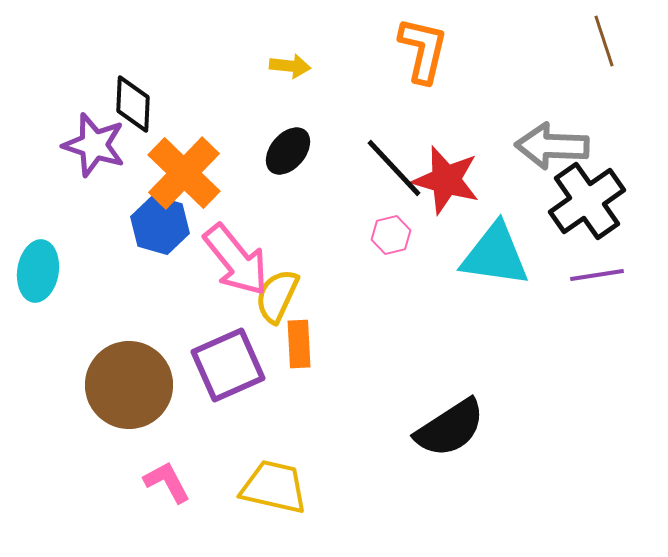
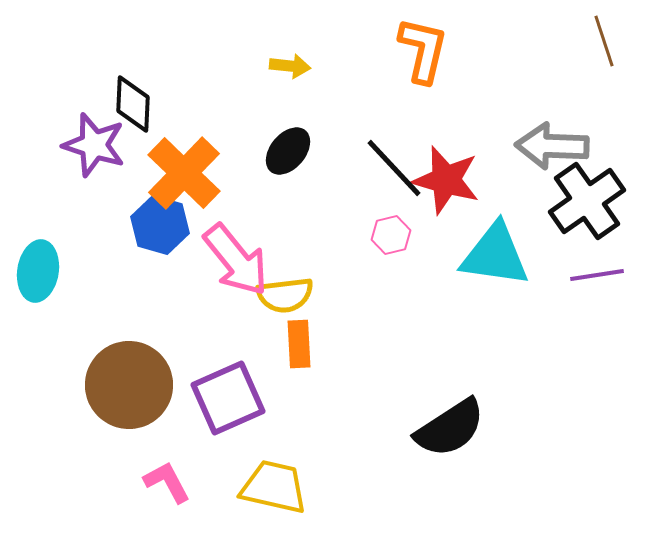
yellow semicircle: moved 8 px right, 1 px up; rotated 122 degrees counterclockwise
purple square: moved 33 px down
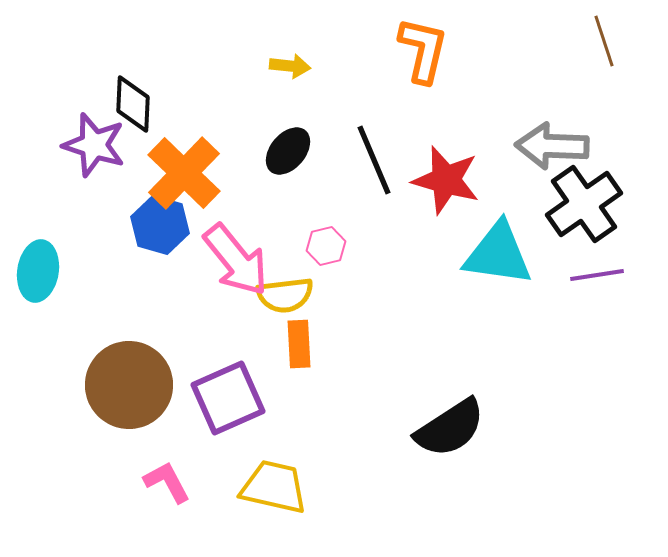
black line: moved 20 px left, 8 px up; rotated 20 degrees clockwise
black cross: moved 3 px left, 3 px down
pink hexagon: moved 65 px left, 11 px down
cyan triangle: moved 3 px right, 1 px up
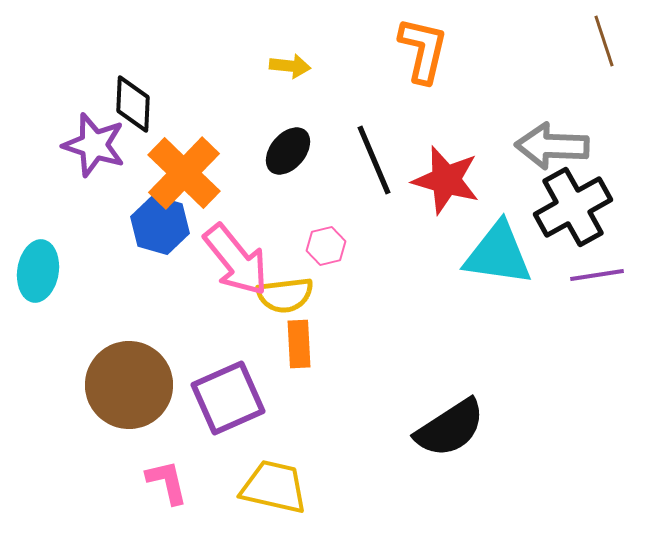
black cross: moved 11 px left, 3 px down; rotated 6 degrees clockwise
pink L-shape: rotated 15 degrees clockwise
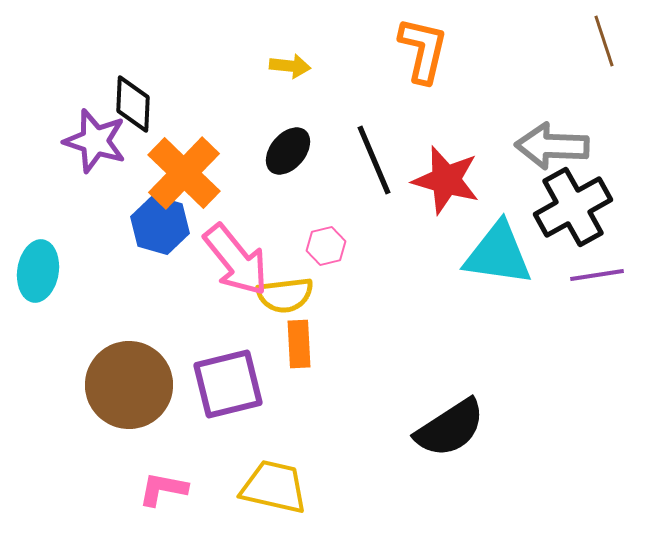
purple star: moved 1 px right, 4 px up
purple square: moved 14 px up; rotated 10 degrees clockwise
pink L-shape: moved 4 px left, 7 px down; rotated 66 degrees counterclockwise
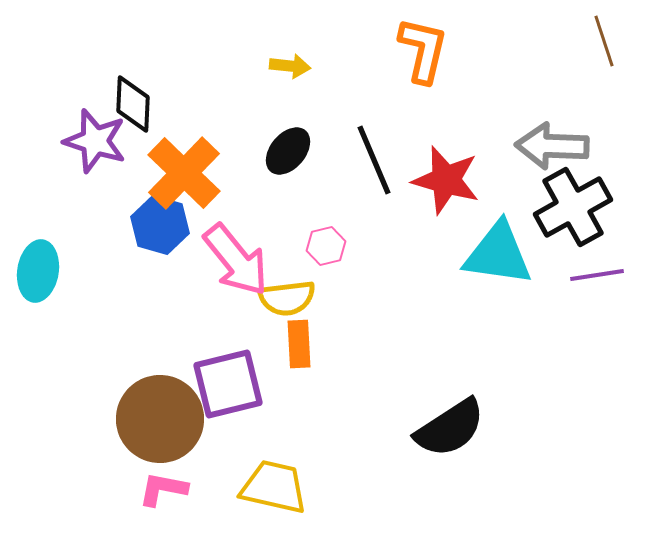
yellow semicircle: moved 2 px right, 3 px down
brown circle: moved 31 px right, 34 px down
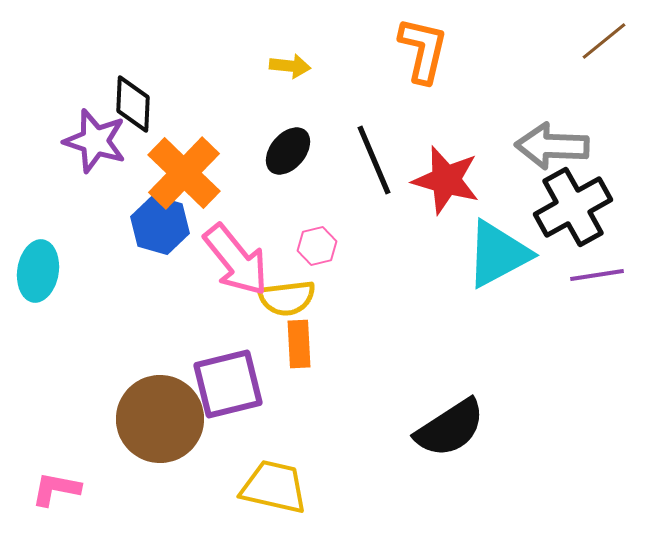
brown line: rotated 69 degrees clockwise
pink hexagon: moved 9 px left
cyan triangle: rotated 36 degrees counterclockwise
pink L-shape: moved 107 px left
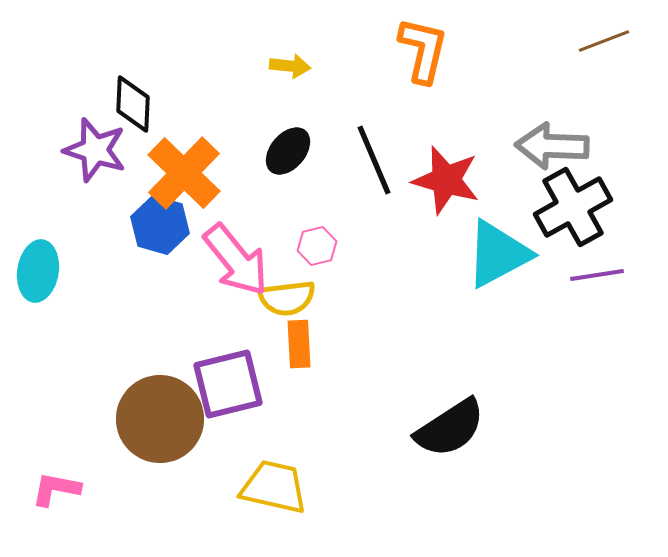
brown line: rotated 18 degrees clockwise
purple star: moved 9 px down
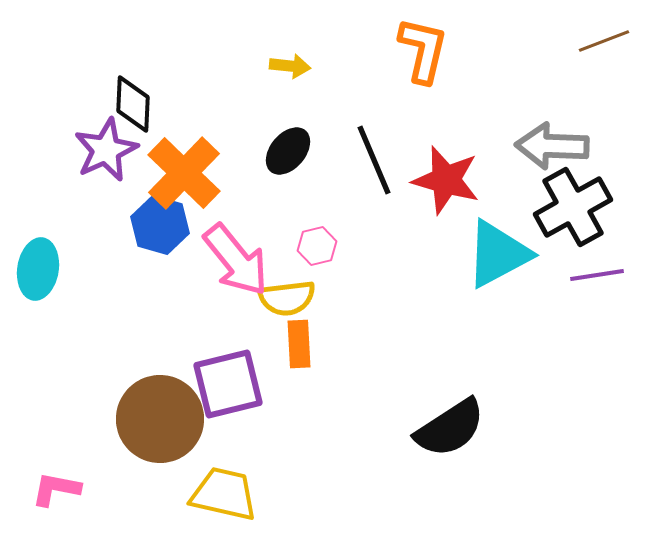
purple star: moved 11 px right; rotated 30 degrees clockwise
cyan ellipse: moved 2 px up
yellow trapezoid: moved 50 px left, 7 px down
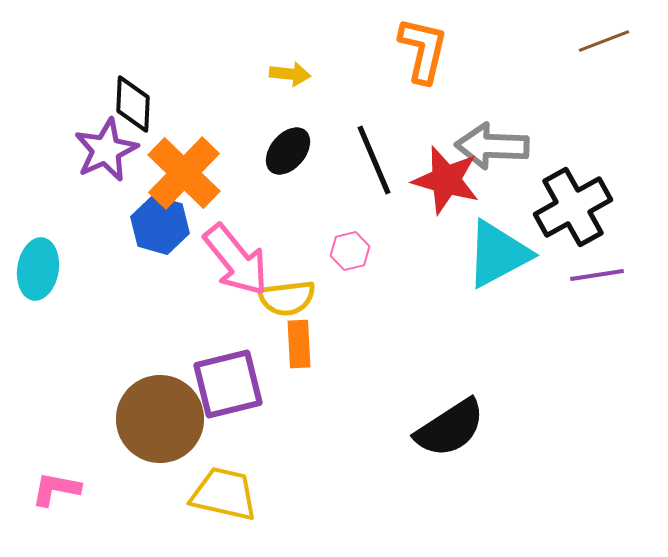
yellow arrow: moved 8 px down
gray arrow: moved 60 px left
pink hexagon: moved 33 px right, 5 px down
